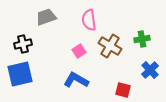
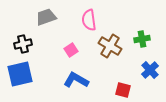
pink square: moved 8 px left, 1 px up
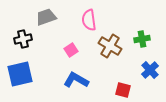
black cross: moved 5 px up
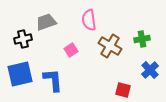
gray trapezoid: moved 5 px down
blue L-shape: moved 23 px left; rotated 55 degrees clockwise
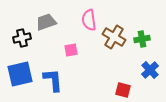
black cross: moved 1 px left, 1 px up
brown cross: moved 4 px right, 9 px up
pink square: rotated 24 degrees clockwise
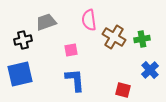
black cross: moved 1 px right, 2 px down
blue L-shape: moved 22 px right
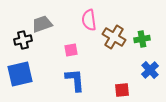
gray trapezoid: moved 4 px left, 2 px down
red square: moved 1 px left; rotated 21 degrees counterclockwise
